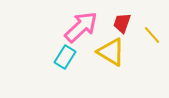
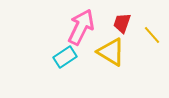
pink arrow: rotated 21 degrees counterclockwise
cyan rectangle: rotated 25 degrees clockwise
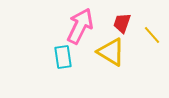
pink arrow: moved 1 px left, 1 px up
cyan rectangle: moved 2 px left; rotated 65 degrees counterclockwise
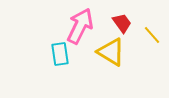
red trapezoid: rotated 125 degrees clockwise
cyan rectangle: moved 3 px left, 3 px up
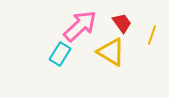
pink arrow: rotated 21 degrees clockwise
yellow line: rotated 60 degrees clockwise
cyan rectangle: rotated 40 degrees clockwise
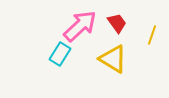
red trapezoid: moved 5 px left
yellow triangle: moved 2 px right, 7 px down
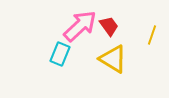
red trapezoid: moved 8 px left, 3 px down
cyan rectangle: rotated 10 degrees counterclockwise
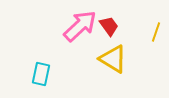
yellow line: moved 4 px right, 3 px up
cyan rectangle: moved 19 px left, 20 px down; rotated 10 degrees counterclockwise
